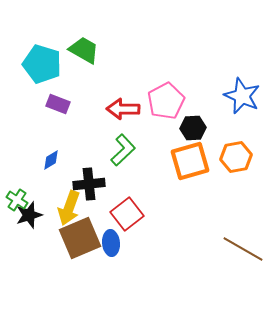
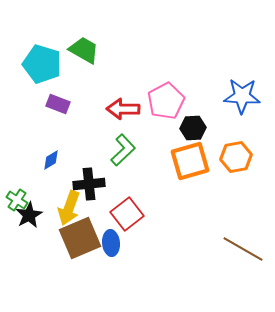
blue star: rotated 21 degrees counterclockwise
black star: rotated 12 degrees counterclockwise
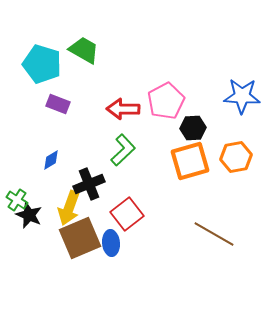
black cross: rotated 16 degrees counterclockwise
black star: rotated 20 degrees counterclockwise
brown line: moved 29 px left, 15 px up
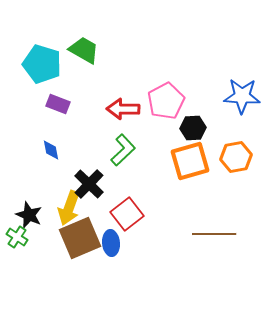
blue diamond: moved 10 px up; rotated 70 degrees counterclockwise
black cross: rotated 24 degrees counterclockwise
green cross: moved 37 px down
brown line: rotated 30 degrees counterclockwise
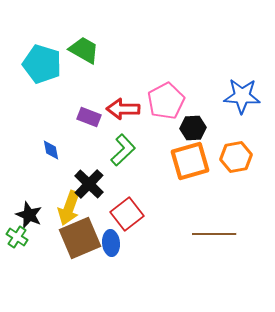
purple rectangle: moved 31 px right, 13 px down
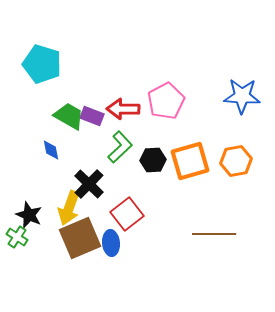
green trapezoid: moved 15 px left, 66 px down
purple rectangle: moved 3 px right, 1 px up
black hexagon: moved 40 px left, 32 px down
green L-shape: moved 3 px left, 3 px up
orange hexagon: moved 4 px down
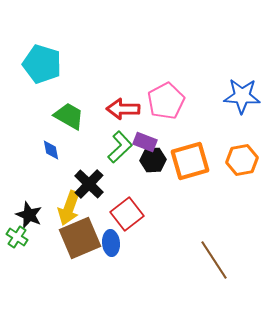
purple rectangle: moved 53 px right, 26 px down
orange hexagon: moved 6 px right, 1 px up
brown line: moved 26 px down; rotated 57 degrees clockwise
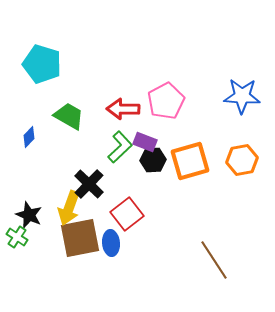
blue diamond: moved 22 px left, 13 px up; rotated 55 degrees clockwise
brown square: rotated 12 degrees clockwise
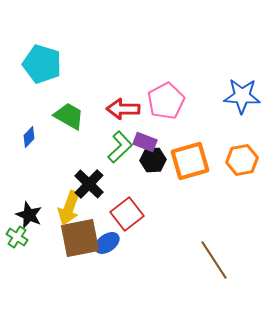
blue ellipse: moved 4 px left; rotated 60 degrees clockwise
